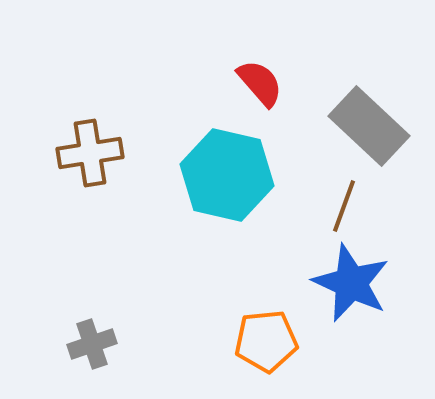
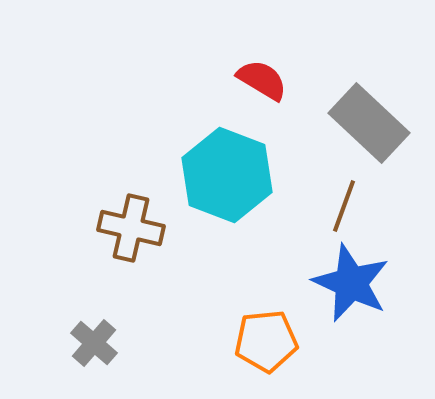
red semicircle: moved 2 px right, 3 px up; rotated 18 degrees counterclockwise
gray rectangle: moved 3 px up
brown cross: moved 41 px right, 75 px down; rotated 22 degrees clockwise
cyan hexagon: rotated 8 degrees clockwise
gray cross: moved 2 px right, 1 px up; rotated 30 degrees counterclockwise
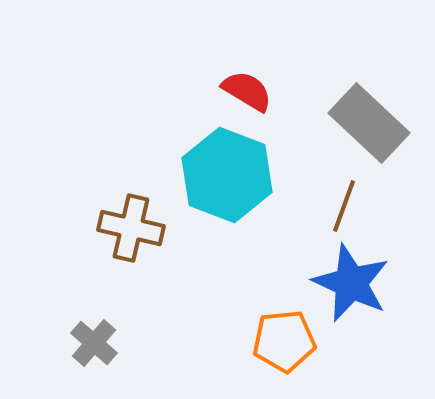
red semicircle: moved 15 px left, 11 px down
orange pentagon: moved 18 px right
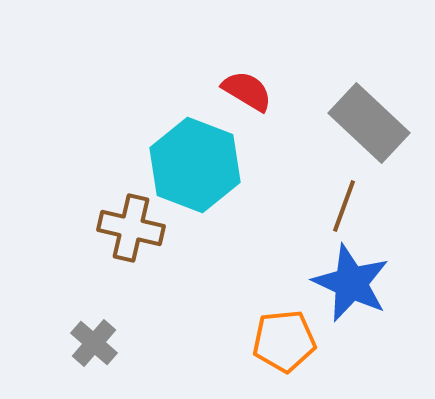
cyan hexagon: moved 32 px left, 10 px up
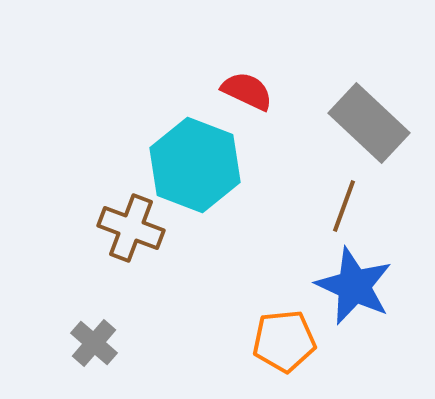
red semicircle: rotated 6 degrees counterclockwise
brown cross: rotated 8 degrees clockwise
blue star: moved 3 px right, 3 px down
